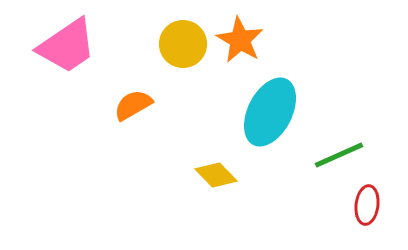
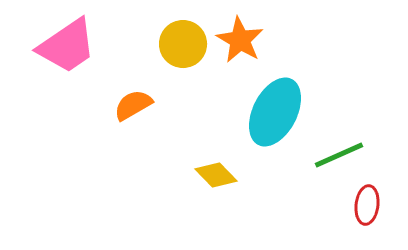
cyan ellipse: moved 5 px right
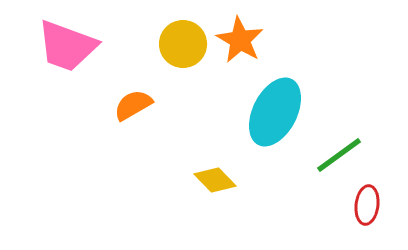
pink trapezoid: rotated 54 degrees clockwise
green line: rotated 12 degrees counterclockwise
yellow diamond: moved 1 px left, 5 px down
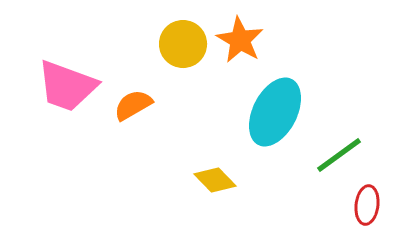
pink trapezoid: moved 40 px down
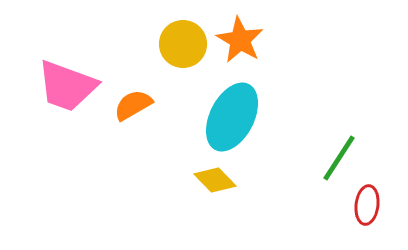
cyan ellipse: moved 43 px left, 5 px down
green line: moved 3 px down; rotated 21 degrees counterclockwise
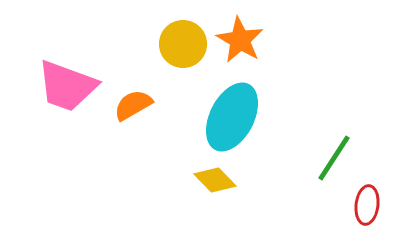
green line: moved 5 px left
